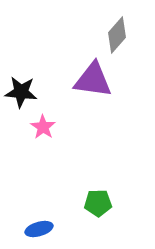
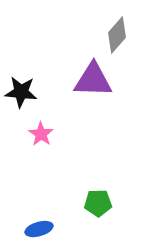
purple triangle: rotated 6 degrees counterclockwise
pink star: moved 2 px left, 7 px down
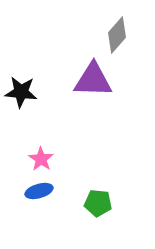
pink star: moved 25 px down
green pentagon: rotated 8 degrees clockwise
blue ellipse: moved 38 px up
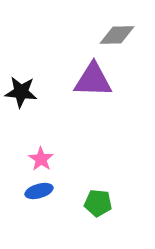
gray diamond: rotated 48 degrees clockwise
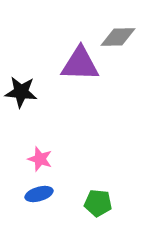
gray diamond: moved 1 px right, 2 px down
purple triangle: moved 13 px left, 16 px up
pink star: moved 1 px left; rotated 15 degrees counterclockwise
blue ellipse: moved 3 px down
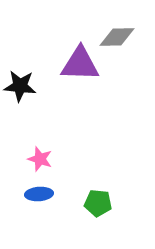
gray diamond: moved 1 px left
black star: moved 1 px left, 6 px up
blue ellipse: rotated 12 degrees clockwise
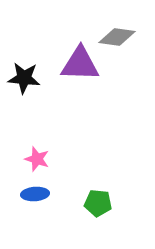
gray diamond: rotated 9 degrees clockwise
black star: moved 4 px right, 8 px up
pink star: moved 3 px left
blue ellipse: moved 4 px left
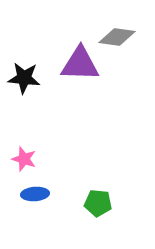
pink star: moved 13 px left
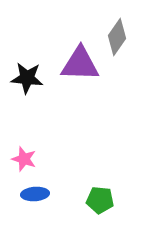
gray diamond: rotated 63 degrees counterclockwise
black star: moved 3 px right
green pentagon: moved 2 px right, 3 px up
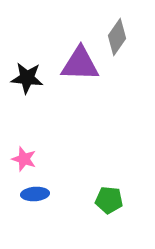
green pentagon: moved 9 px right
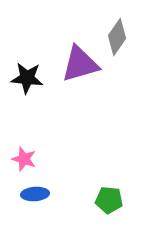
purple triangle: rotated 18 degrees counterclockwise
